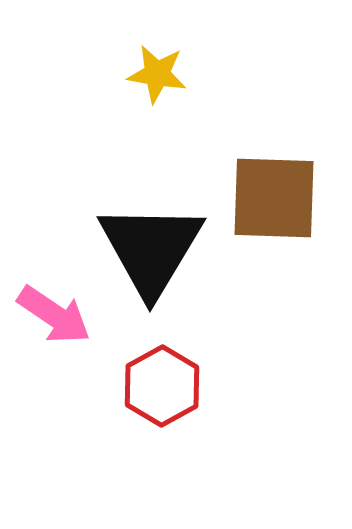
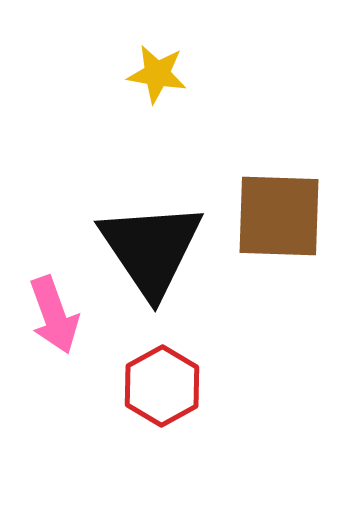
brown square: moved 5 px right, 18 px down
black triangle: rotated 5 degrees counterclockwise
pink arrow: rotated 36 degrees clockwise
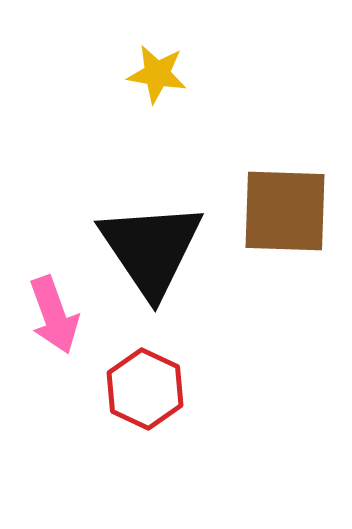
brown square: moved 6 px right, 5 px up
red hexagon: moved 17 px left, 3 px down; rotated 6 degrees counterclockwise
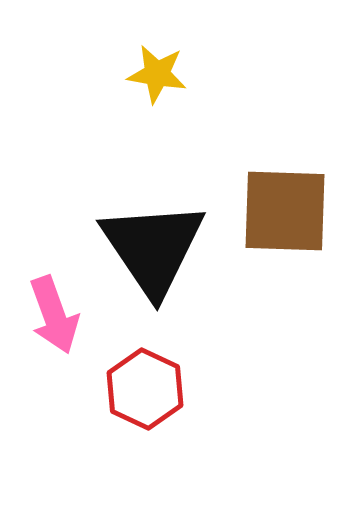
black triangle: moved 2 px right, 1 px up
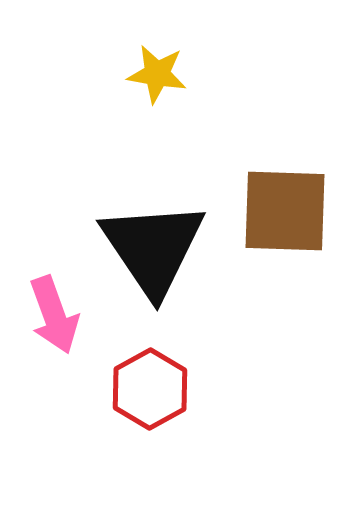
red hexagon: moved 5 px right; rotated 6 degrees clockwise
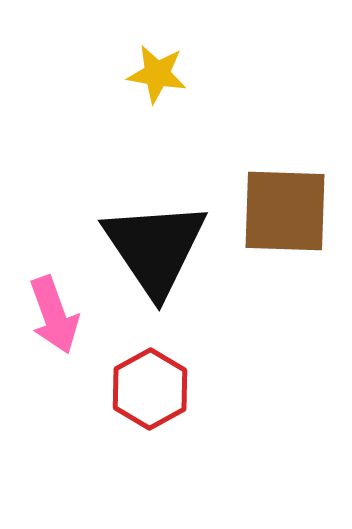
black triangle: moved 2 px right
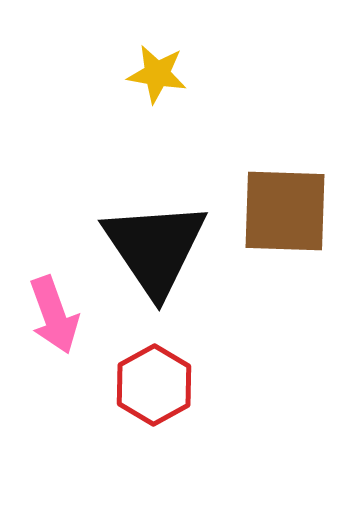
red hexagon: moved 4 px right, 4 px up
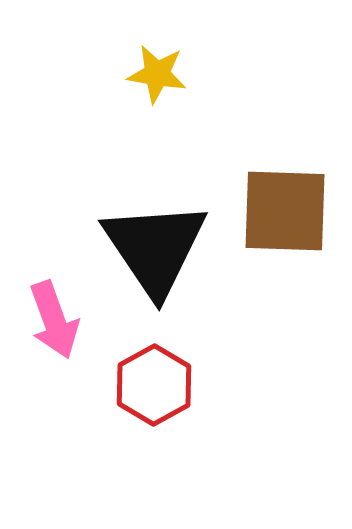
pink arrow: moved 5 px down
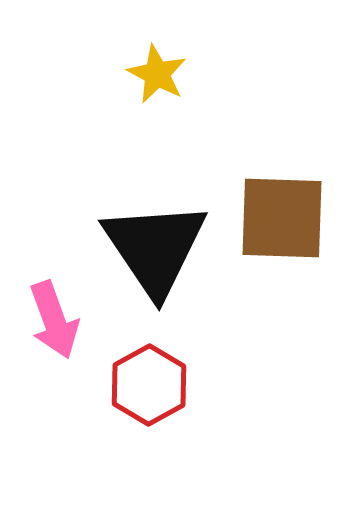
yellow star: rotated 18 degrees clockwise
brown square: moved 3 px left, 7 px down
red hexagon: moved 5 px left
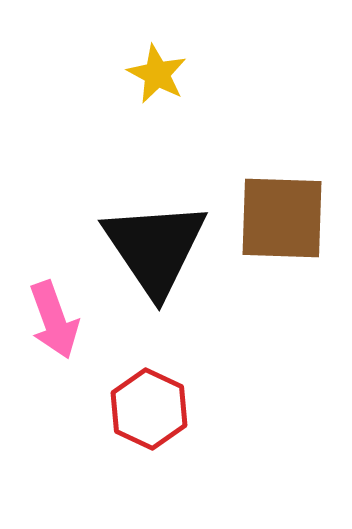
red hexagon: moved 24 px down; rotated 6 degrees counterclockwise
